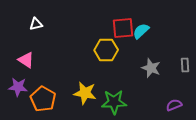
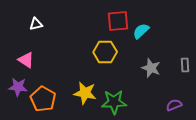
red square: moved 5 px left, 7 px up
yellow hexagon: moved 1 px left, 2 px down
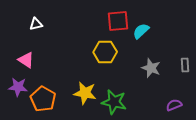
green star: rotated 15 degrees clockwise
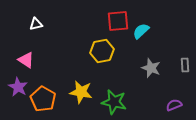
yellow hexagon: moved 3 px left, 1 px up; rotated 10 degrees counterclockwise
purple star: rotated 24 degrees clockwise
yellow star: moved 4 px left, 1 px up
